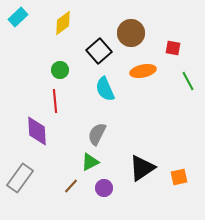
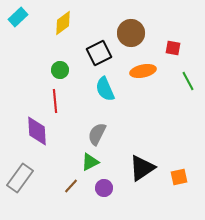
black square: moved 2 px down; rotated 15 degrees clockwise
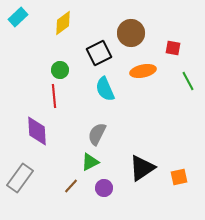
red line: moved 1 px left, 5 px up
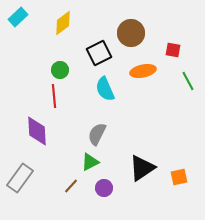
red square: moved 2 px down
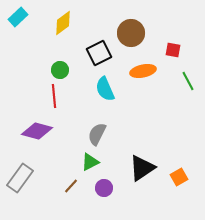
purple diamond: rotated 72 degrees counterclockwise
orange square: rotated 18 degrees counterclockwise
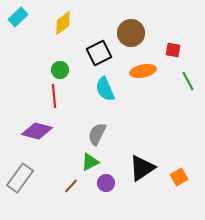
purple circle: moved 2 px right, 5 px up
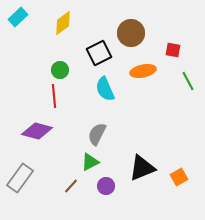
black triangle: rotated 12 degrees clockwise
purple circle: moved 3 px down
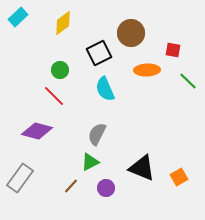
orange ellipse: moved 4 px right, 1 px up; rotated 10 degrees clockwise
green line: rotated 18 degrees counterclockwise
red line: rotated 40 degrees counterclockwise
black triangle: rotated 44 degrees clockwise
purple circle: moved 2 px down
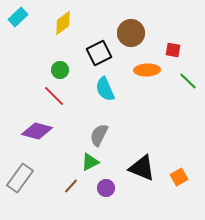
gray semicircle: moved 2 px right, 1 px down
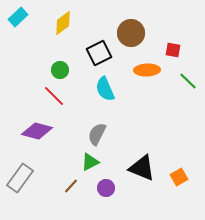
gray semicircle: moved 2 px left, 1 px up
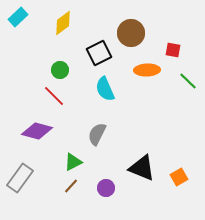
green triangle: moved 17 px left
